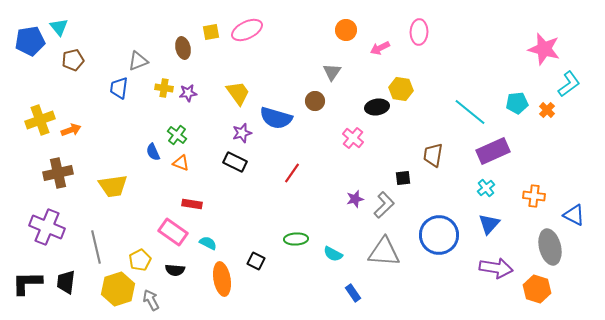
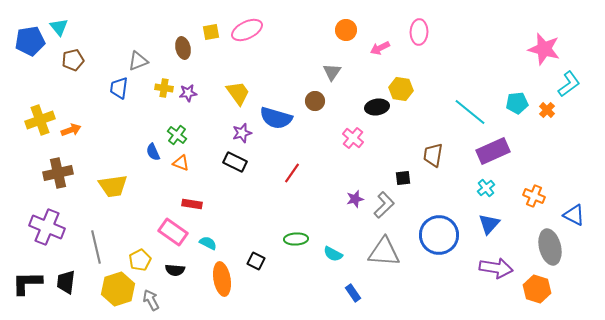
orange cross at (534, 196): rotated 15 degrees clockwise
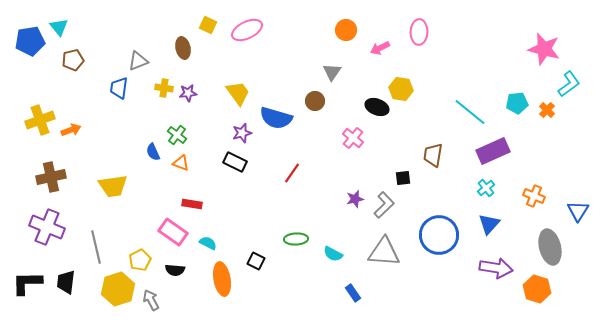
yellow square at (211, 32): moved 3 px left, 7 px up; rotated 36 degrees clockwise
black ellipse at (377, 107): rotated 30 degrees clockwise
brown cross at (58, 173): moved 7 px left, 4 px down
blue triangle at (574, 215): moved 4 px right, 4 px up; rotated 35 degrees clockwise
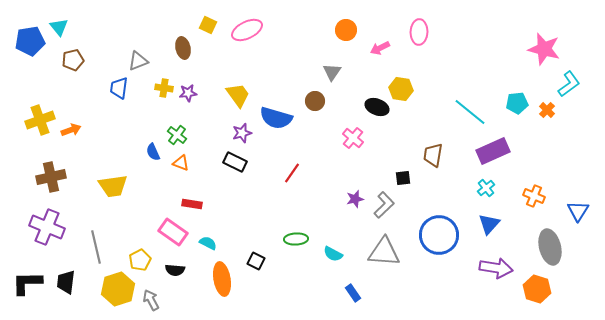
yellow trapezoid at (238, 93): moved 2 px down
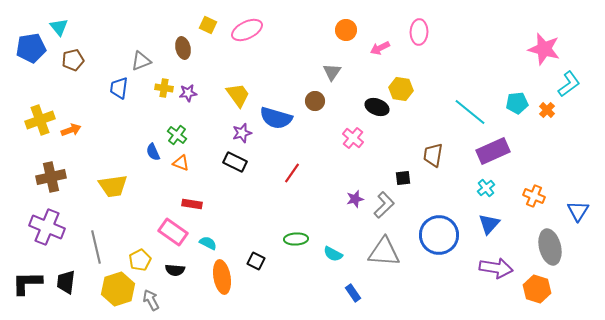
blue pentagon at (30, 41): moved 1 px right, 7 px down
gray triangle at (138, 61): moved 3 px right
orange ellipse at (222, 279): moved 2 px up
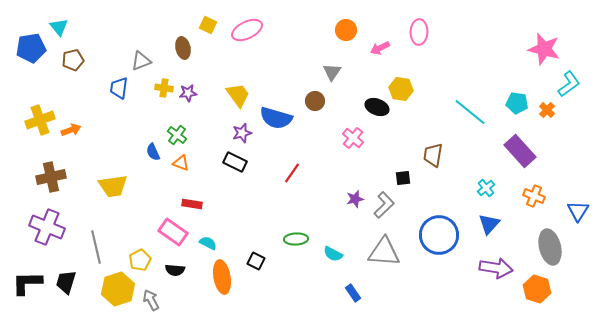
cyan pentagon at (517, 103): rotated 15 degrees clockwise
purple rectangle at (493, 151): moved 27 px right; rotated 72 degrees clockwise
black trapezoid at (66, 282): rotated 10 degrees clockwise
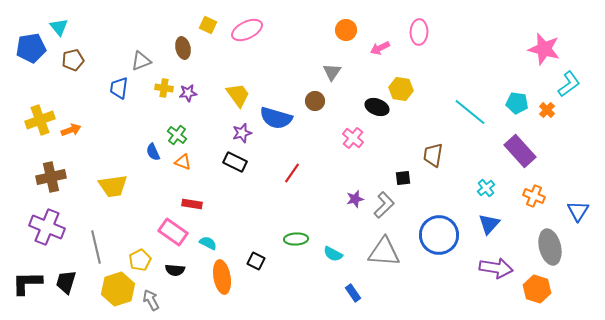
orange triangle at (181, 163): moved 2 px right, 1 px up
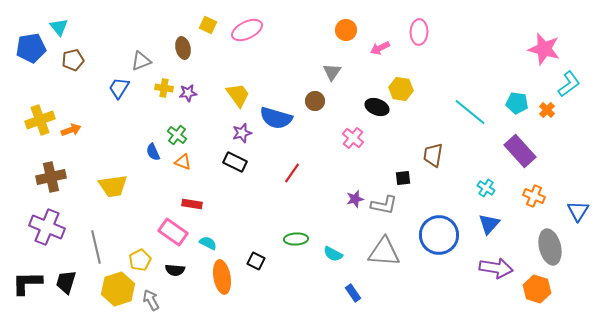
blue trapezoid at (119, 88): rotated 25 degrees clockwise
cyan cross at (486, 188): rotated 18 degrees counterclockwise
gray L-shape at (384, 205): rotated 56 degrees clockwise
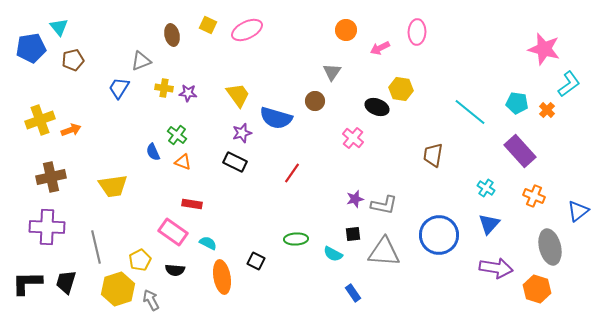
pink ellipse at (419, 32): moved 2 px left
brown ellipse at (183, 48): moved 11 px left, 13 px up
purple star at (188, 93): rotated 12 degrees clockwise
black square at (403, 178): moved 50 px left, 56 px down
blue triangle at (578, 211): rotated 20 degrees clockwise
purple cross at (47, 227): rotated 20 degrees counterclockwise
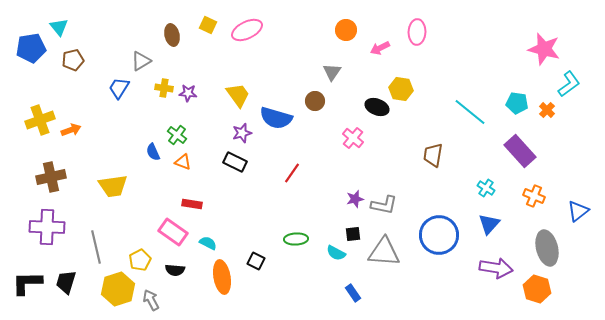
gray triangle at (141, 61): rotated 10 degrees counterclockwise
gray ellipse at (550, 247): moved 3 px left, 1 px down
cyan semicircle at (333, 254): moved 3 px right, 1 px up
